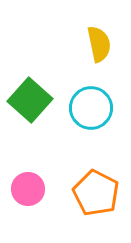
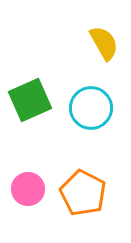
yellow semicircle: moved 5 px right, 1 px up; rotated 18 degrees counterclockwise
green square: rotated 24 degrees clockwise
orange pentagon: moved 13 px left
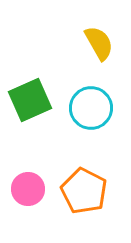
yellow semicircle: moved 5 px left
orange pentagon: moved 1 px right, 2 px up
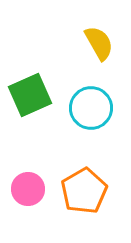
green square: moved 5 px up
orange pentagon: rotated 15 degrees clockwise
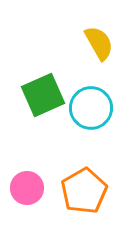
green square: moved 13 px right
pink circle: moved 1 px left, 1 px up
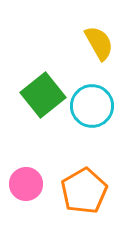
green square: rotated 15 degrees counterclockwise
cyan circle: moved 1 px right, 2 px up
pink circle: moved 1 px left, 4 px up
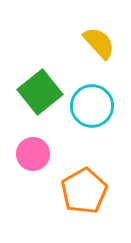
yellow semicircle: rotated 12 degrees counterclockwise
green square: moved 3 px left, 3 px up
pink circle: moved 7 px right, 30 px up
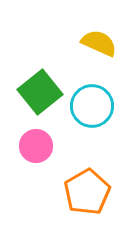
yellow semicircle: rotated 24 degrees counterclockwise
pink circle: moved 3 px right, 8 px up
orange pentagon: moved 3 px right, 1 px down
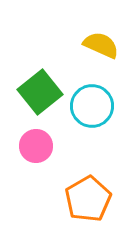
yellow semicircle: moved 2 px right, 2 px down
orange pentagon: moved 1 px right, 7 px down
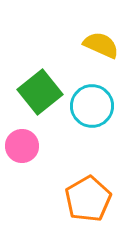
pink circle: moved 14 px left
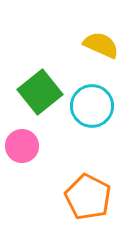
orange pentagon: moved 2 px up; rotated 15 degrees counterclockwise
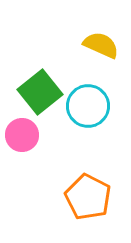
cyan circle: moved 4 px left
pink circle: moved 11 px up
